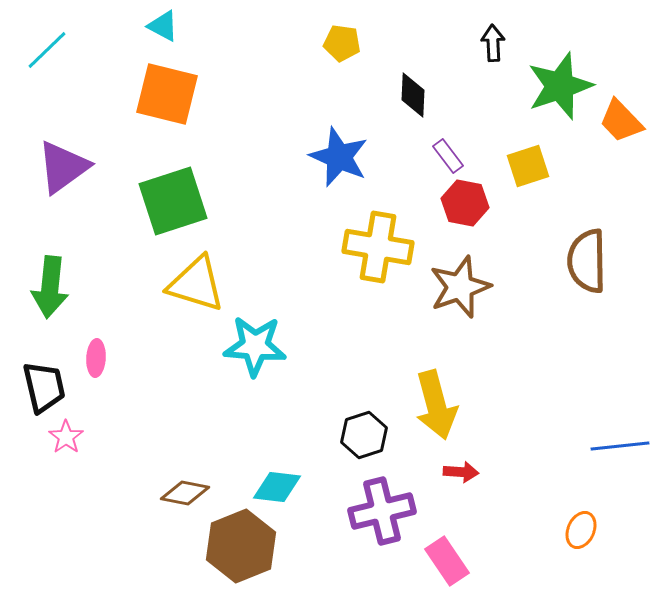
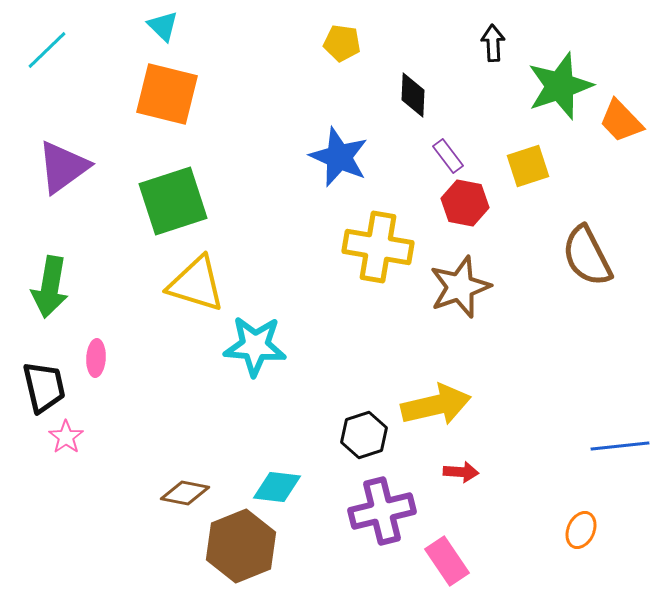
cyan triangle: rotated 16 degrees clockwise
brown semicircle: moved 5 px up; rotated 26 degrees counterclockwise
green arrow: rotated 4 degrees clockwise
yellow arrow: rotated 88 degrees counterclockwise
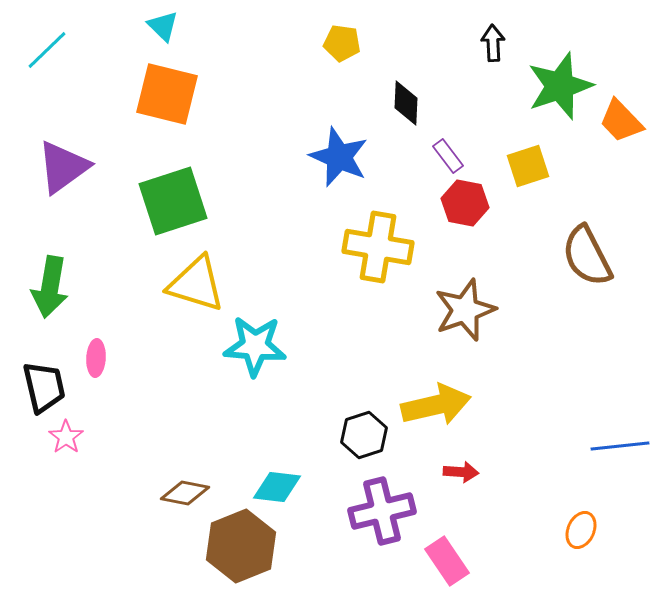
black diamond: moved 7 px left, 8 px down
brown star: moved 5 px right, 23 px down
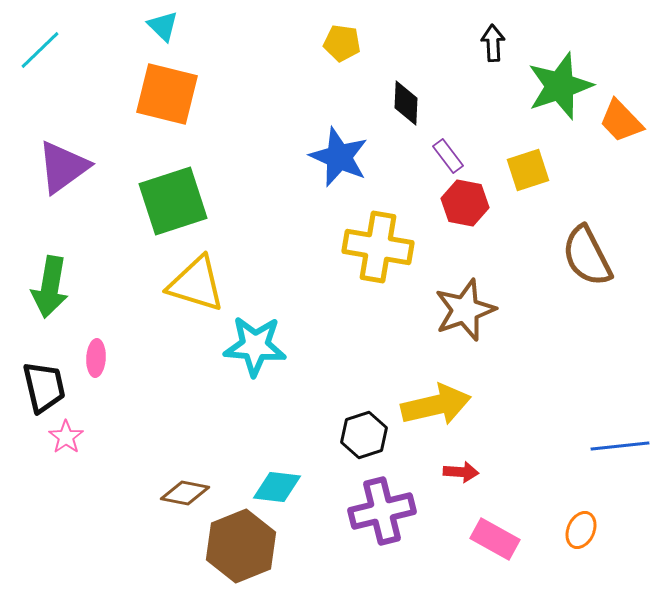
cyan line: moved 7 px left
yellow square: moved 4 px down
pink rectangle: moved 48 px right, 22 px up; rotated 27 degrees counterclockwise
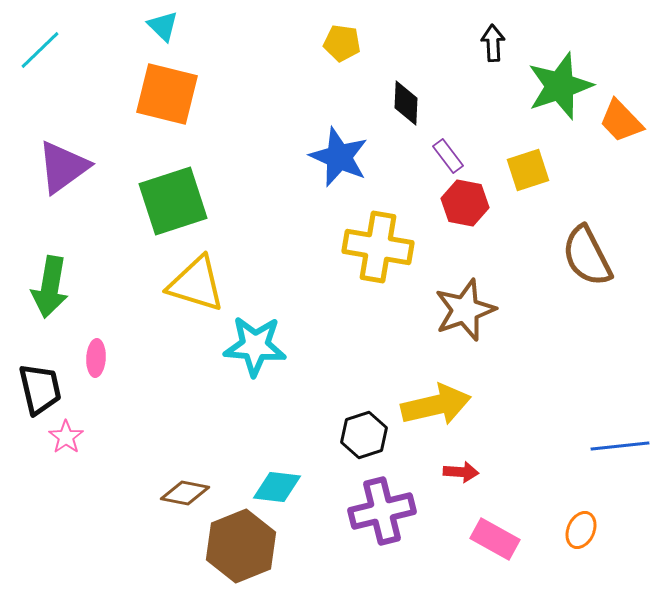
black trapezoid: moved 4 px left, 2 px down
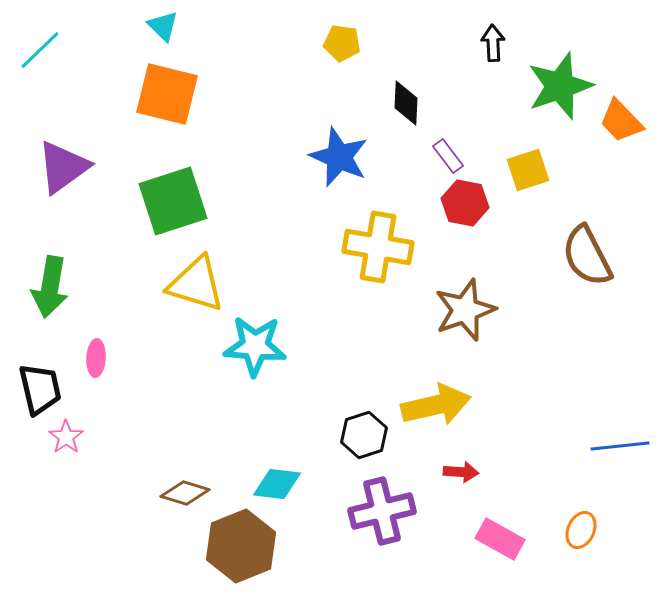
cyan diamond: moved 3 px up
brown diamond: rotated 6 degrees clockwise
pink rectangle: moved 5 px right
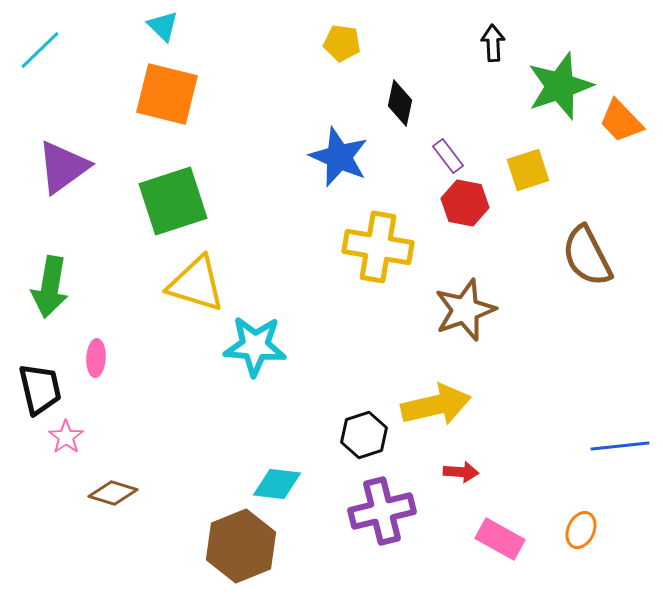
black diamond: moved 6 px left; rotated 9 degrees clockwise
brown diamond: moved 72 px left
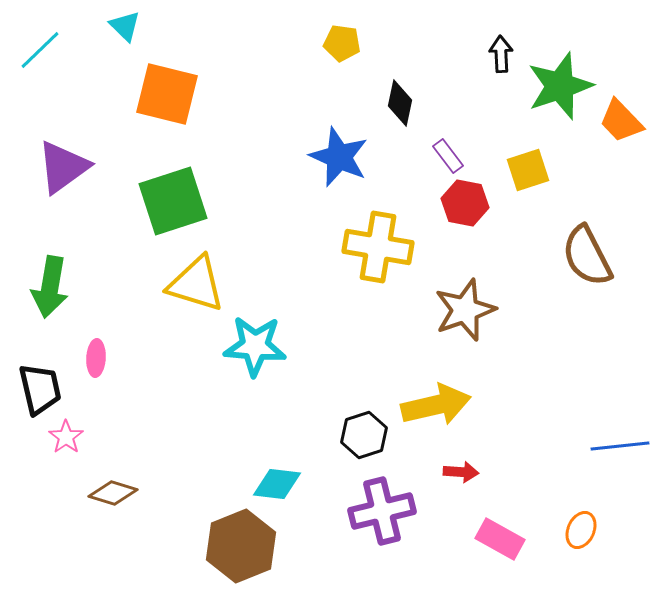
cyan triangle: moved 38 px left
black arrow: moved 8 px right, 11 px down
